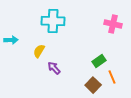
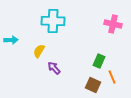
green rectangle: rotated 32 degrees counterclockwise
brown square: rotated 21 degrees counterclockwise
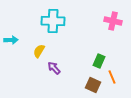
pink cross: moved 3 px up
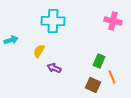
cyan arrow: rotated 16 degrees counterclockwise
purple arrow: rotated 24 degrees counterclockwise
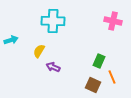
purple arrow: moved 1 px left, 1 px up
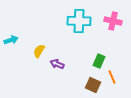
cyan cross: moved 26 px right
purple arrow: moved 4 px right, 3 px up
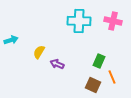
yellow semicircle: moved 1 px down
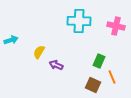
pink cross: moved 3 px right, 5 px down
purple arrow: moved 1 px left, 1 px down
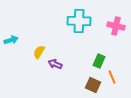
purple arrow: moved 1 px left, 1 px up
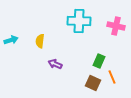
yellow semicircle: moved 1 px right, 11 px up; rotated 24 degrees counterclockwise
brown square: moved 2 px up
